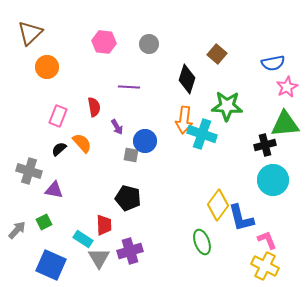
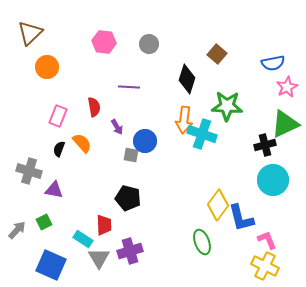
green triangle: rotated 20 degrees counterclockwise
black semicircle: rotated 28 degrees counterclockwise
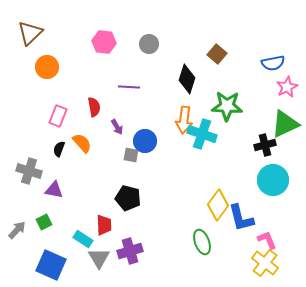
yellow cross: moved 3 px up; rotated 12 degrees clockwise
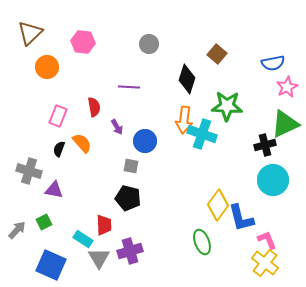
pink hexagon: moved 21 px left
gray square: moved 11 px down
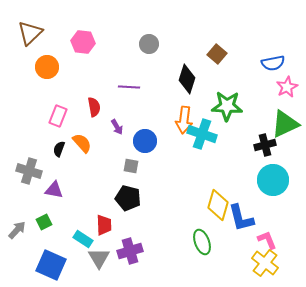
yellow diamond: rotated 20 degrees counterclockwise
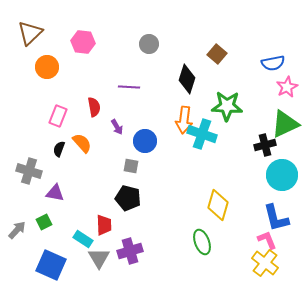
cyan circle: moved 9 px right, 5 px up
purple triangle: moved 1 px right, 3 px down
blue L-shape: moved 35 px right
